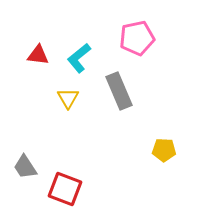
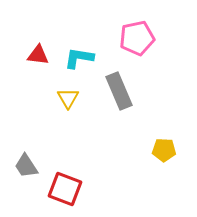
cyan L-shape: rotated 48 degrees clockwise
gray trapezoid: moved 1 px right, 1 px up
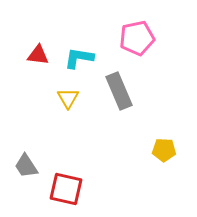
red square: moved 1 px right; rotated 8 degrees counterclockwise
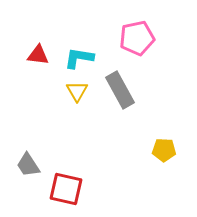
gray rectangle: moved 1 px right, 1 px up; rotated 6 degrees counterclockwise
yellow triangle: moved 9 px right, 7 px up
gray trapezoid: moved 2 px right, 1 px up
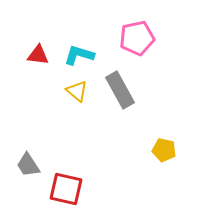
cyan L-shape: moved 3 px up; rotated 8 degrees clockwise
yellow triangle: rotated 20 degrees counterclockwise
yellow pentagon: rotated 10 degrees clockwise
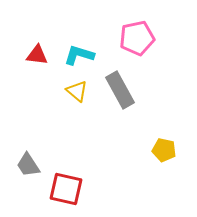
red triangle: moved 1 px left
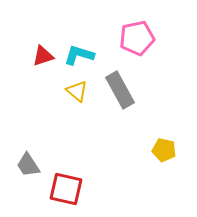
red triangle: moved 6 px right, 1 px down; rotated 25 degrees counterclockwise
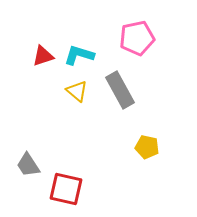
yellow pentagon: moved 17 px left, 3 px up
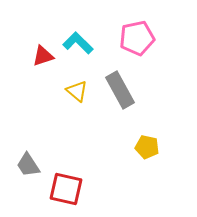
cyan L-shape: moved 1 px left, 12 px up; rotated 28 degrees clockwise
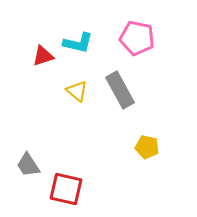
pink pentagon: rotated 24 degrees clockwise
cyan L-shape: rotated 148 degrees clockwise
